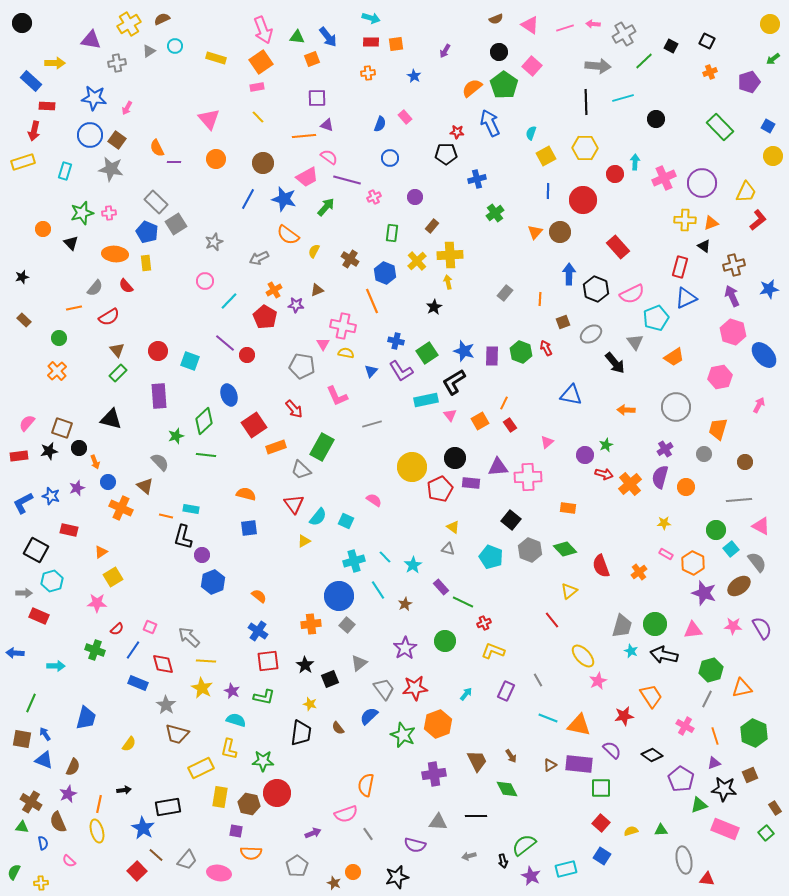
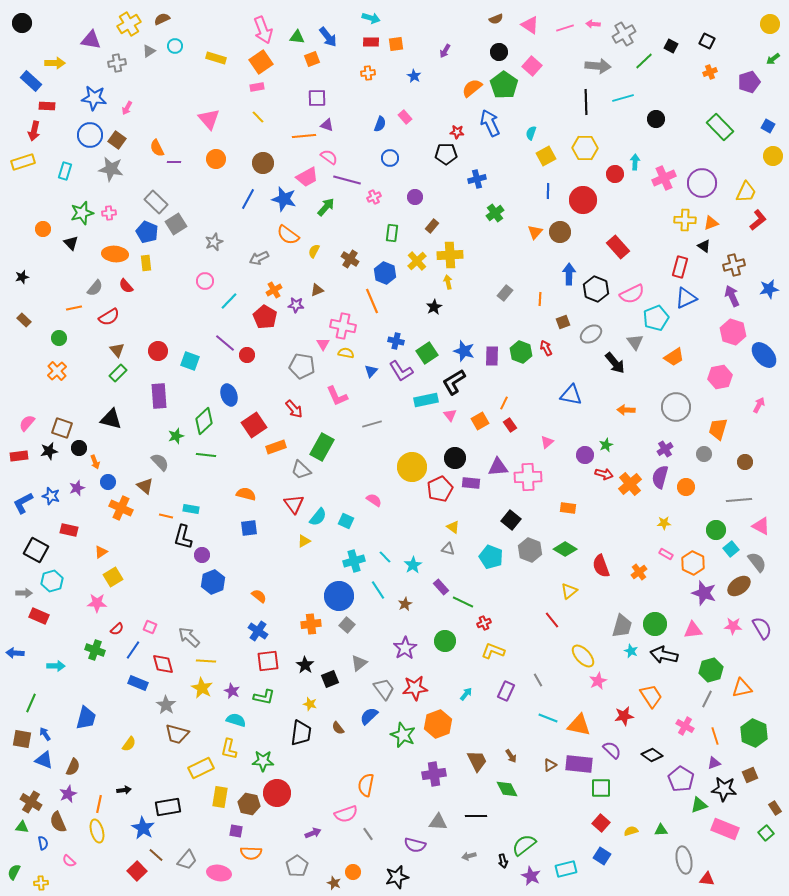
green diamond at (565, 549): rotated 15 degrees counterclockwise
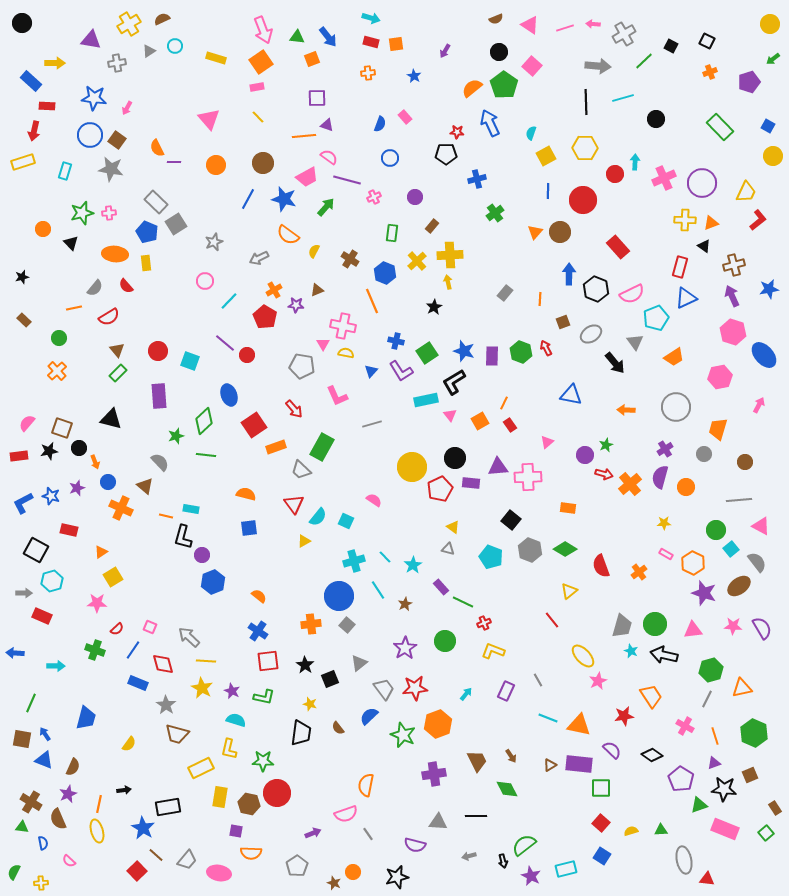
red rectangle at (371, 42): rotated 14 degrees clockwise
orange circle at (216, 159): moved 6 px down
red rectangle at (39, 616): moved 3 px right
brown semicircle at (58, 822): moved 3 px up
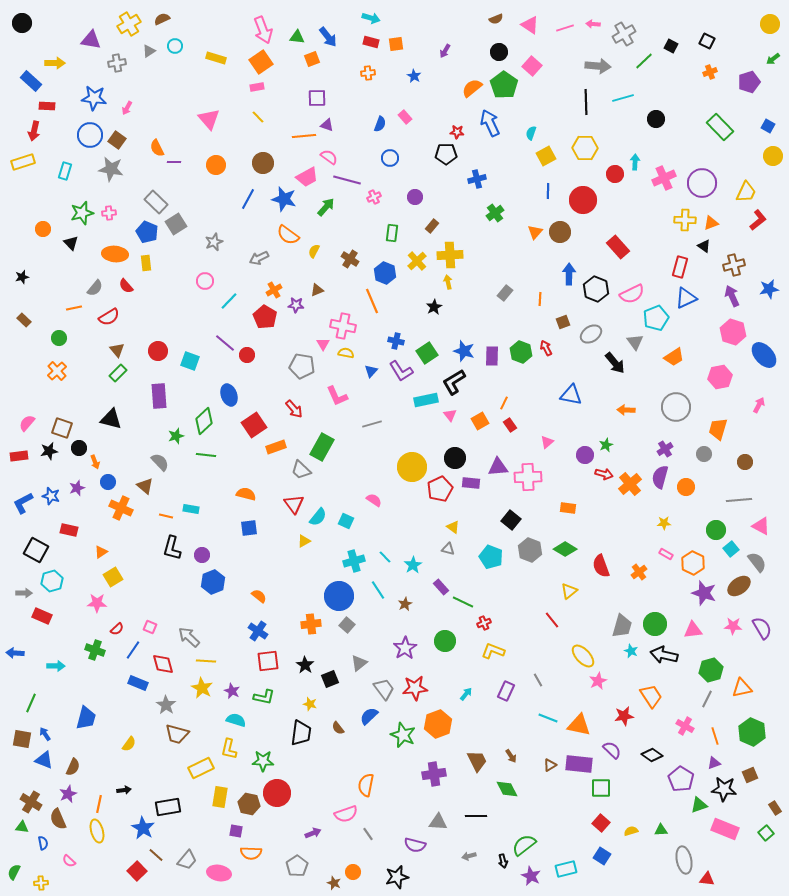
black L-shape at (183, 537): moved 11 px left, 11 px down
green hexagon at (754, 733): moved 2 px left, 1 px up
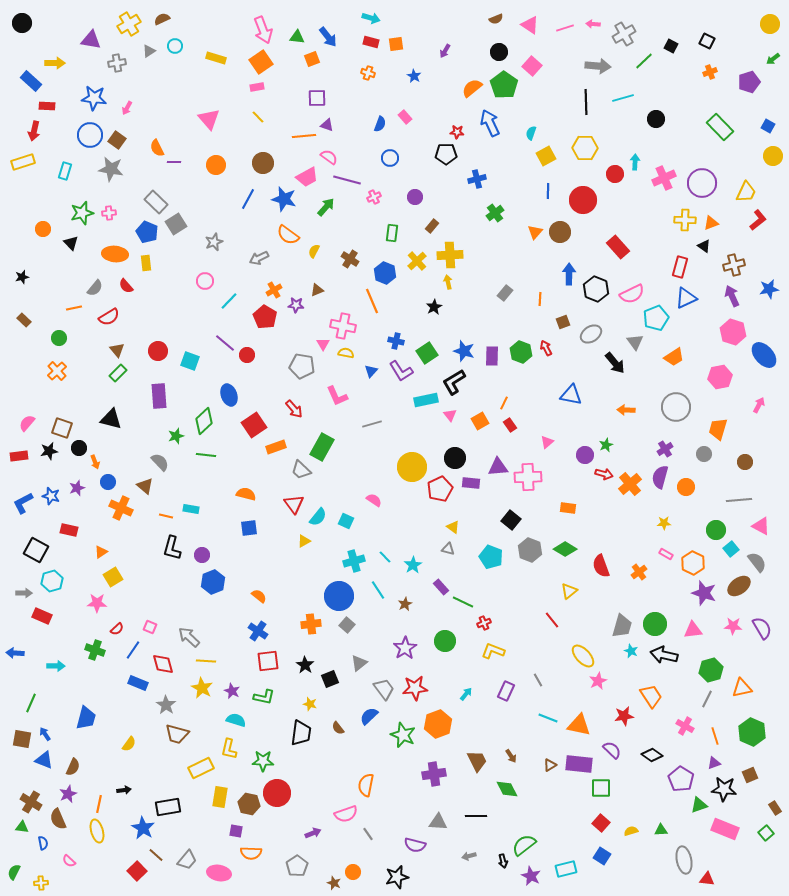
orange cross at (368, 73): rotated 24 degrees clockwise
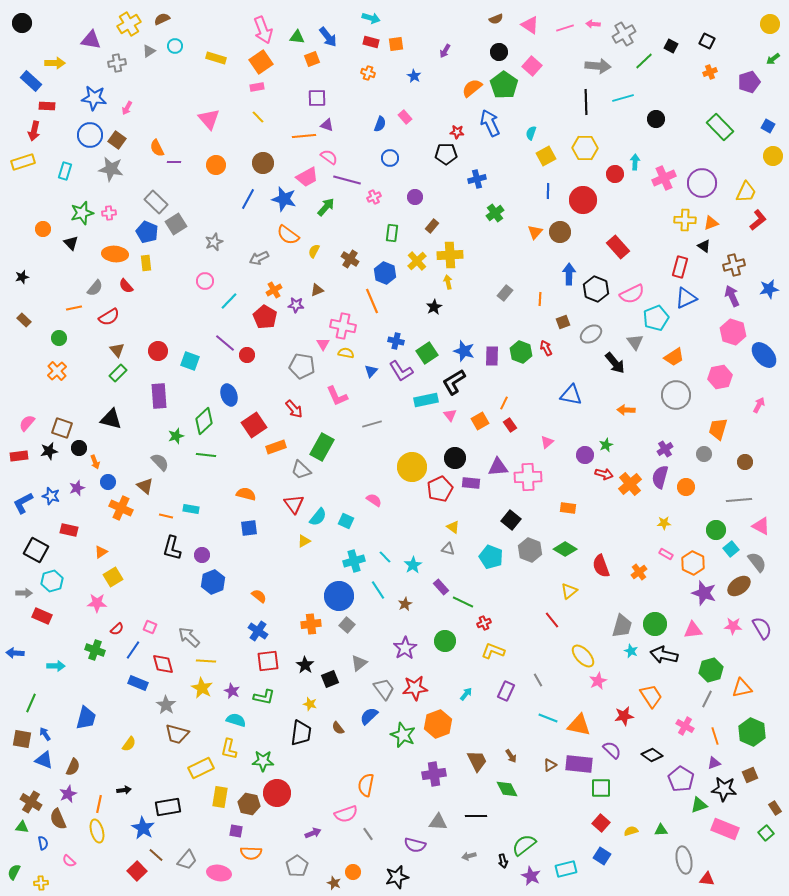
gray circle at (676, 407): moved 12 px up
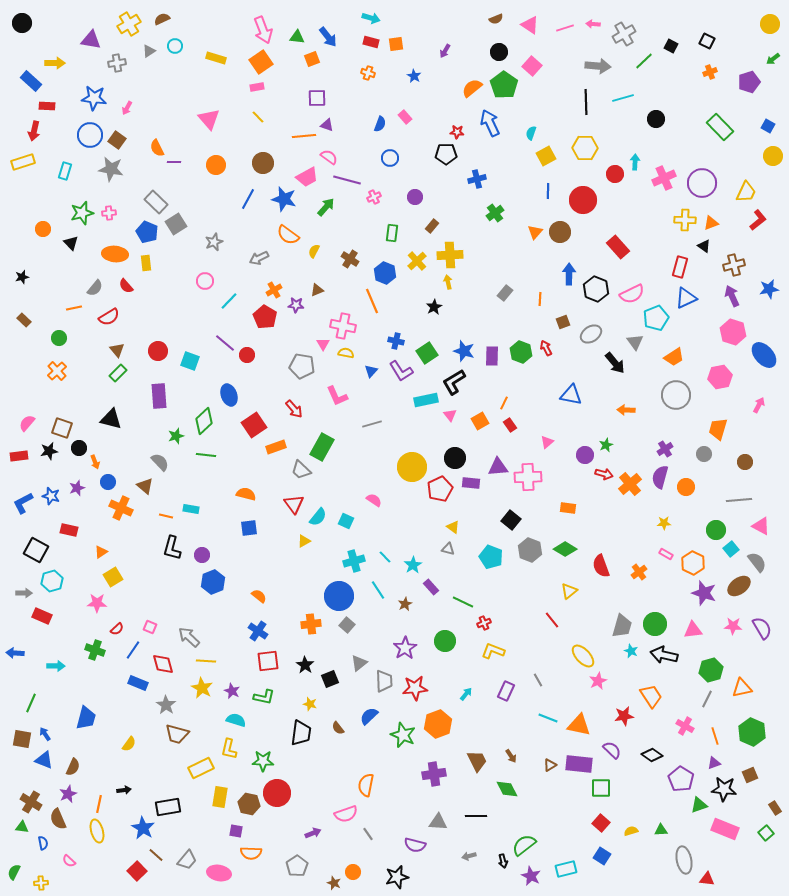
purple rectangle at (441, 587): moved 10 px left
gray trapezoid at (384, 689): moved 8 px up; rotated 35 degrees clockwise
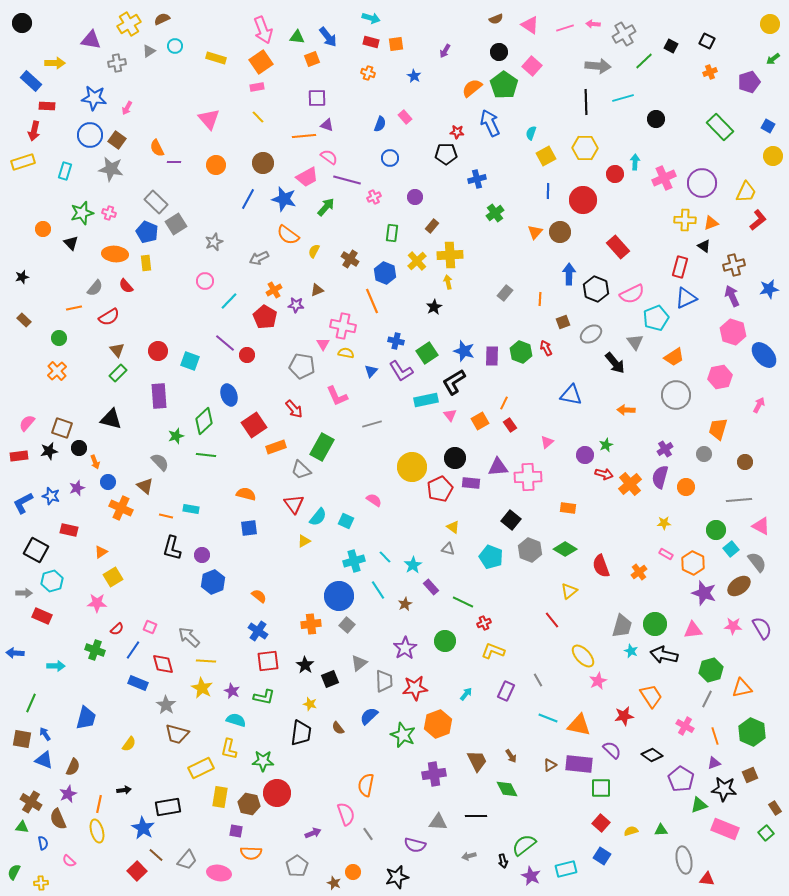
pink cross at (109, 213): rotated 24 degrees clockwise
pink semicircle at (346, 814): rotated 90 degrees counterclockwise
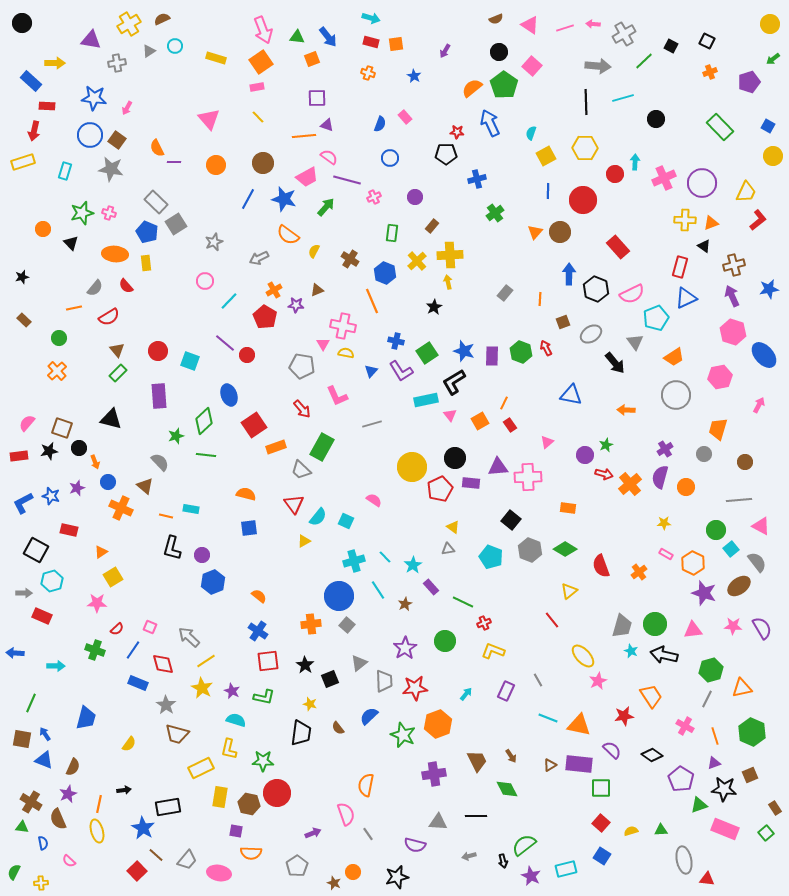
red arrow at (294, 409): moved 8 px right
gray triangle at (448, 549): rotated 24 degrees counterclockwise
yellow line at (206, 661): rotated 36 degrees counterclockwise
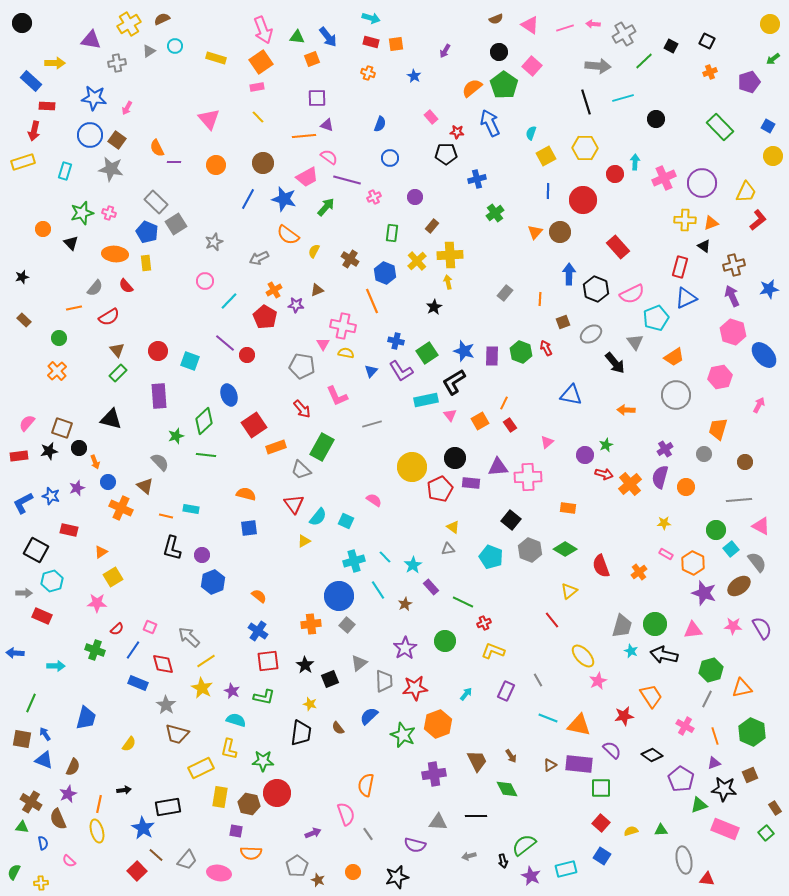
black line at (586, 102): rotated 15 degrees counterclockwise
pink rectangle at (405, 117): moved 26 px right
brown star at (334, 883): moved 16 px left, 3 px up
